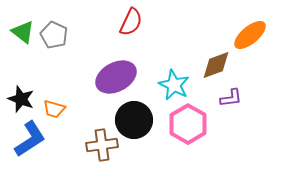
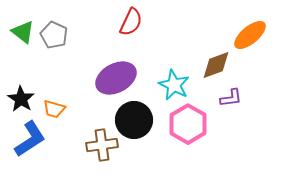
purple ellipse: moved 1 px down
black star: rotated 12 degrees clockwise
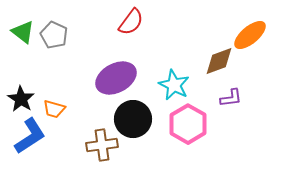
red semicircle: rotated 12 degrees clockwise
brown diamond: moved 3 px right, 4 px up
black circle: moved 1 px left, 1 px up
blue L-shape: moved 3 px up
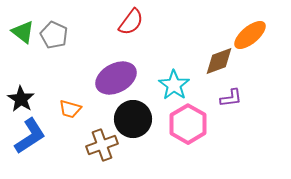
cyan star: rotated 8 degrees clockwise
orange trapezoid: moved 16 px right
brown cross: rotated 12 degrees counterclockwise
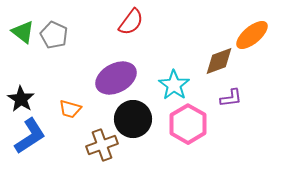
orange ellipse: moved 2 px right
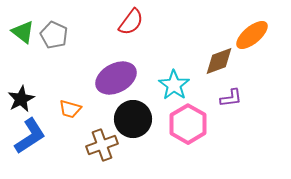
black star: rotated 12 degrees clockwise
